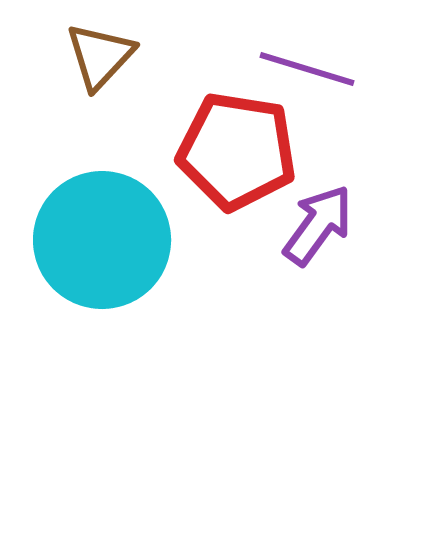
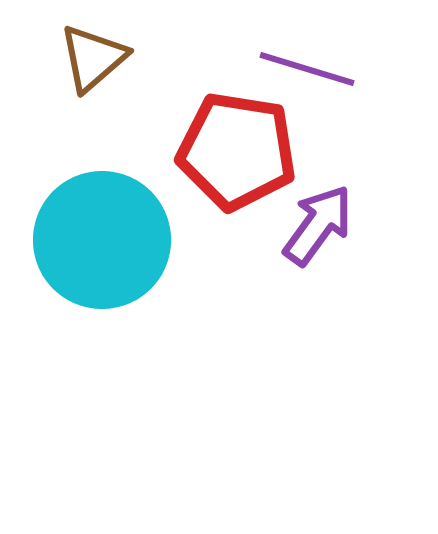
brown triangle: moved 7 px left, 2 px down; rotated 6 degrees clockwise
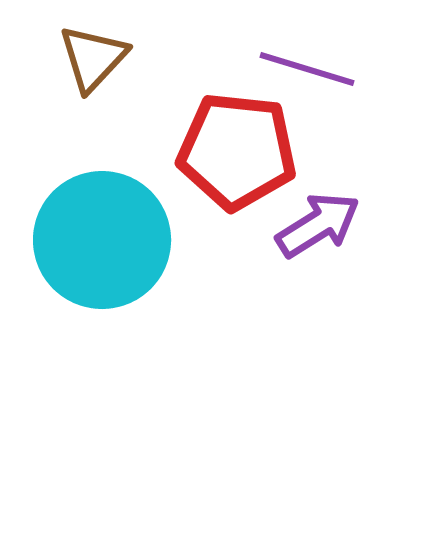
brown triangle: rotated 6 degrees counterclockwise
red pentagon: rotated 3 degrees counterclockwise
purple arrow: rotated 22 degrees clockwise
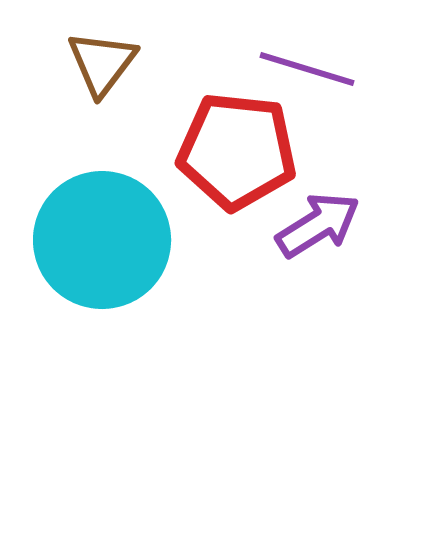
brown triangle: moved 9 px right, 5 px down; rotated 6 degrees counterclockwise
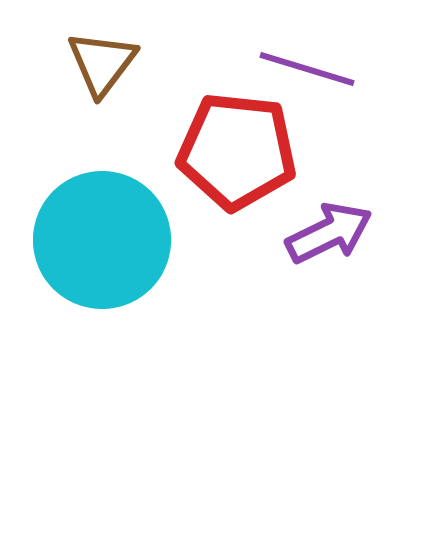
purple arrow: moved 11 px right, 8 px down; rotated 6 degrees clockwise
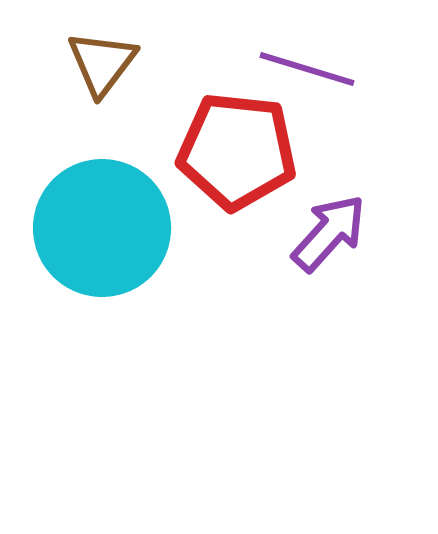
purple arrow: rotated 22 degrees counterclockwise
cyan circle: moved 12 px up
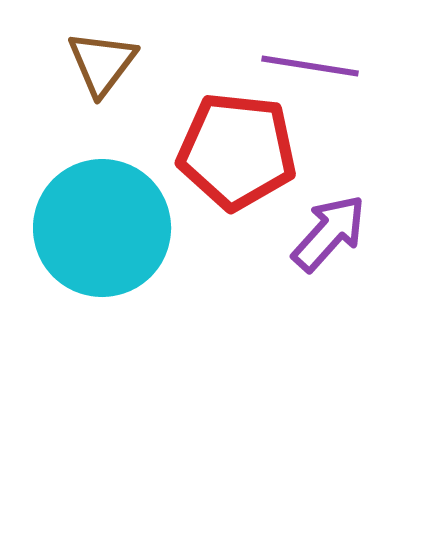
purple line: moved 3 px right, 3 px up; rotated 8 degrees counterclockwise
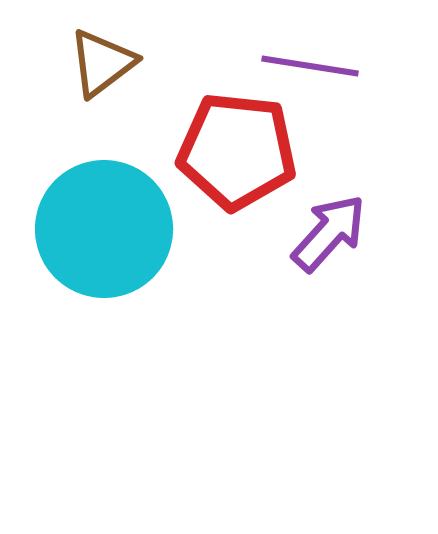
brown triangle: rotated 16 degrees clockwise
cyan circle: moved 2 px right, 1 px down
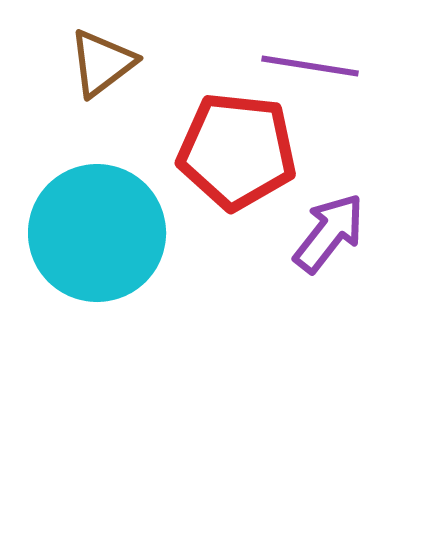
cyan circle: moved 7 px left, 4 px down
purple arrow: rotated 4 degrees counterclockwise
